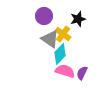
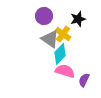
purple semicircle: moved 2 px right, 7 px down
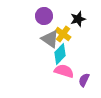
pink semicircle: moved 1 px left
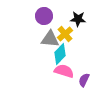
black star: rotated 21 degrees clockwise
yellow cross: moved 2 px right; rotated 14 degrees clockwise
gray triangle: rotated 30 degrees counterclockwise
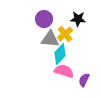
purple circle: moved 3 px down
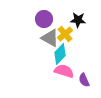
black star: moved 1 px down
gray triangle: moved 1 px up; rotated 24 degrees clockwise
purple semicircle: rotated 48 degrees counterclockwise
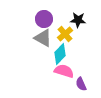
gray triangle: moved 7 px left
purple semicircle: moved 3 px left, 4 px down
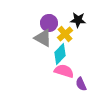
purple circle: moved 5 px right, 4 px down
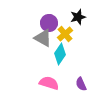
black star: moved 3 px up; rotated 21 degrees counterclockwise
cyan diamond: rotated 10 degrees counterclockwise
pink semicircle: moved 15 px left, 12 px down
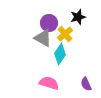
purple semicircle: moved 5 px right
